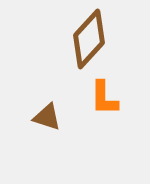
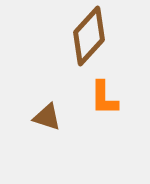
brown diamond: moved 3 px up
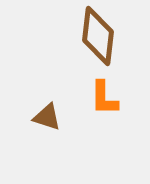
brown diamond: moved 9 px right; rotated 36 degrees counterclockwise
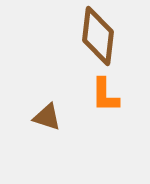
orange L-shape: moved 1 px right, 3 px up
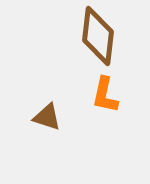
orange L-shape: rotated 12 degrees clockwise
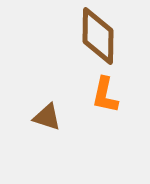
brown diamond: rotated 6 degrees counterclockwise
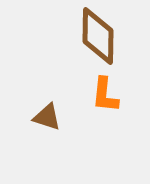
orange L-shape: rotated 6 degrees counterclockwise
